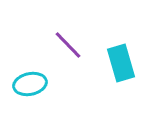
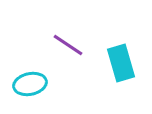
purple line: rotated 12 degrees counterclockwise
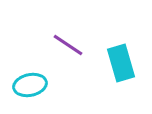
cyan ellipse: moved 1 px down
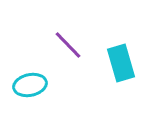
purple line: rotated 12 degrees clockwise
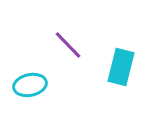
cyan rectangle: moved 4 px down; rotated 30 degrees clockwise
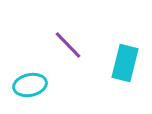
cyan rectangle: moved 4 px right, 4 px up
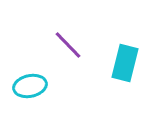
cyan ellipse: moved 1 px down
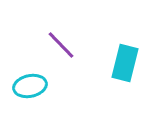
purple line: moved 7 px left
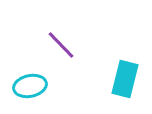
cyan rectangle: moved 16 px down
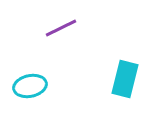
purple line: moved 17 px up; rotated 72 degrees counterclockwise
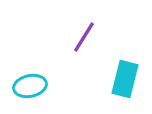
purple line: moved 23 px right, 9 px down; rotated 32 degrees counterclockwise
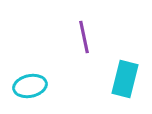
purple line: rotated 44 degrees counterclockwise
